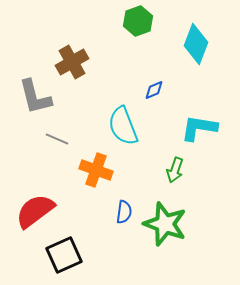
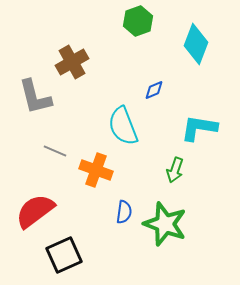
gray line: moved 2 px left, 12 px down
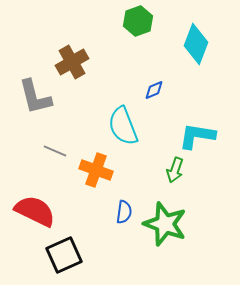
cyan L-shape: moved 2 px left, 8 px down
red semicircle: rotated 63 degrees clockwise
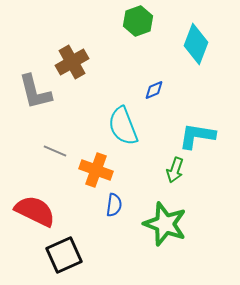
gray L-shape: moved 5 px up
blue semicircle: moved 10 px left, 7 px up
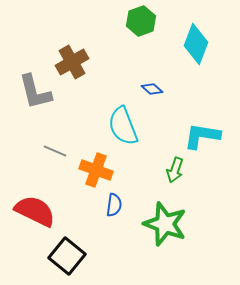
green hexagon: moved 3 px right
blue diamond: moved 2 px left, 1 px up; rotated 65 degrees clockwise
cyan L-shape: moved 5 px right
black square: moved 3 px right, 1 px down; rotated 27 degrees counterclockwise
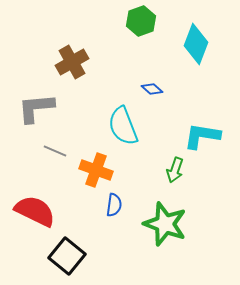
gray L-shape: moved 1 px right, 16 px down; rotated 99 degrees clockwise
